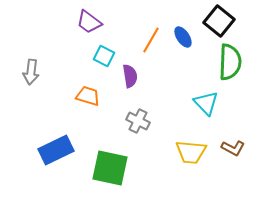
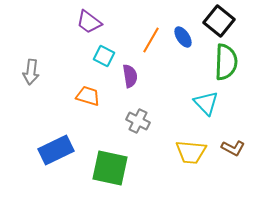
green semicircle: moved 4 px left
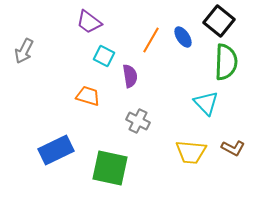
gray arrow: moved 7 px left, 21 px up; rotated 20 degrees clockwise
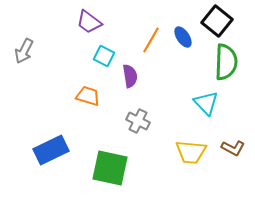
black square: moved 2 px left
blue rectangle: moved 5 px left
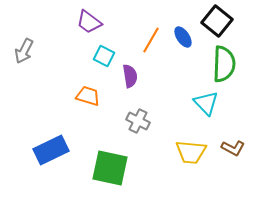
green semicircle: moved 2 px left, 2 px down
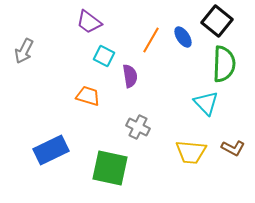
gray cross: moved 6 px down
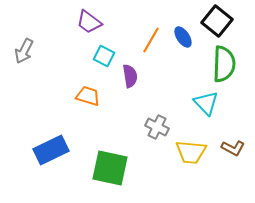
gray cross: moved 19 px right
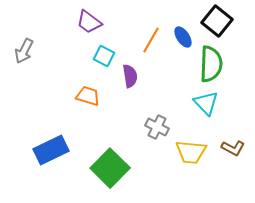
green semicircle: moved 13 px left
green square: rotated 33 degrees clockwise
